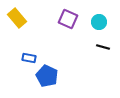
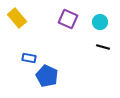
cyan circle: moved 1 px right
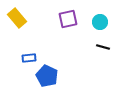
purple square: rotated 36 degrees counterclockwise
blue rectangle: rotated 16 degrees counterclockwise
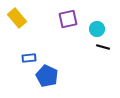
cyan circle: moved 3 px left, 7 px down
